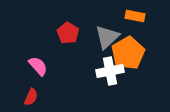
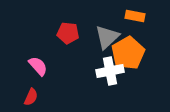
red pentagon: rotated 25 degrees counterclockwise
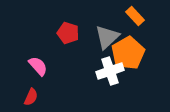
orange rectangle: rotated 36 degrees clockwise
red pentagon: rotated 10 degrees clockwise
white cross: rotated 8 degrees counterclockwise
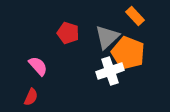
orange pentagon: rotated 20 degrees counterclockwise
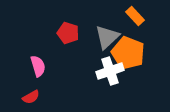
pink semicircle: rotated 25 degrees clockwise
red semicircle: rotated 36 degrees clockwise
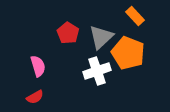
red pentagon: rotated 15 degrees clockwise
gray triangle: moved 6 px left
white cross: moved 13 px left
red semicircle: moved 4 px right
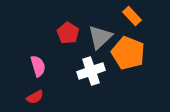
orange rectangle: moved 3 px left
gray triangle: moved 1 px left
white cross: moved 6 px left
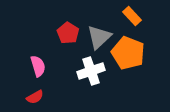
gray triangle: moved 1 px left
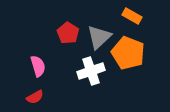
orange rectangle: rotated 18 degrees counterclockwise
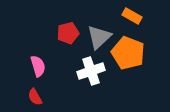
red pentagon: rotated 25 degrees clockwise
red semicircle: rotated 90 degrees clockwise
